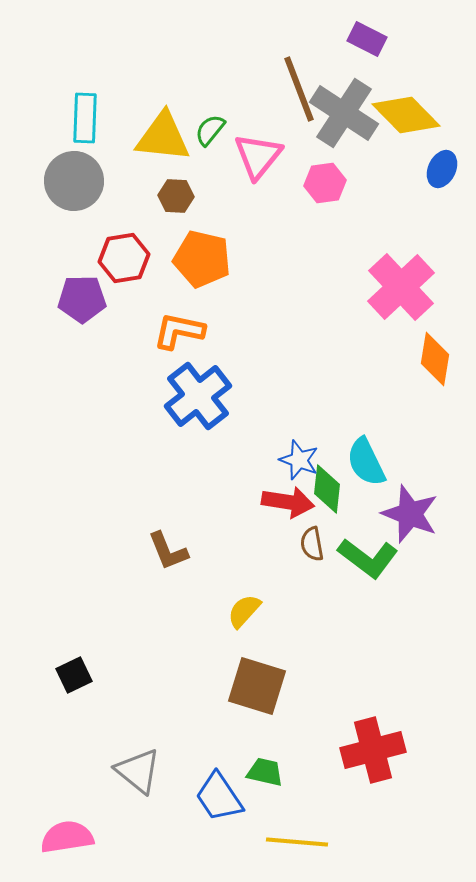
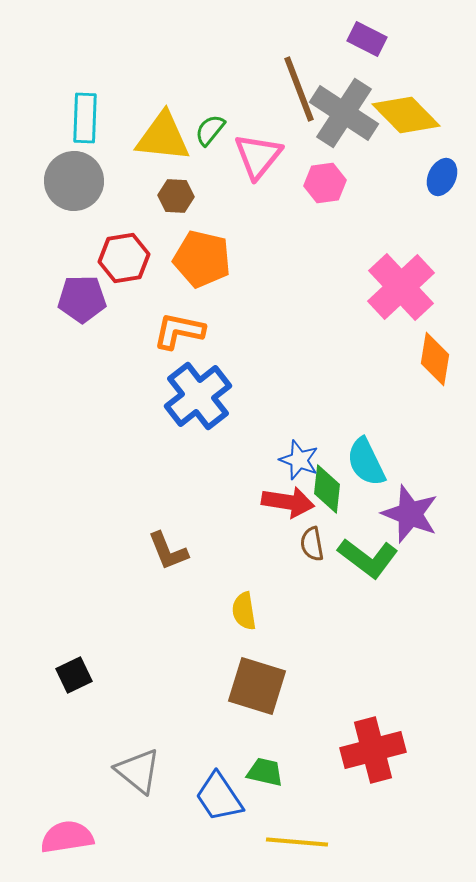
blue ellipse: moved 8 px down
yellow semicircle: rotated 51 degrees counterclockwise
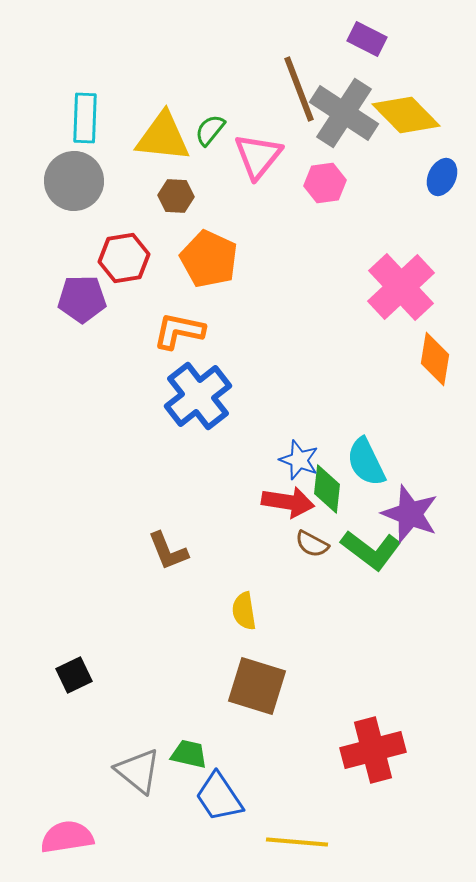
orange pentagon: moved 7 px right; rotated 12 degrees clockwise
brown semicircle: rotated 52 degrees counterclockwise
green L-shape: moved 3 px right, 8 px up
green trapezoid: moved 76 px left, 18 px up
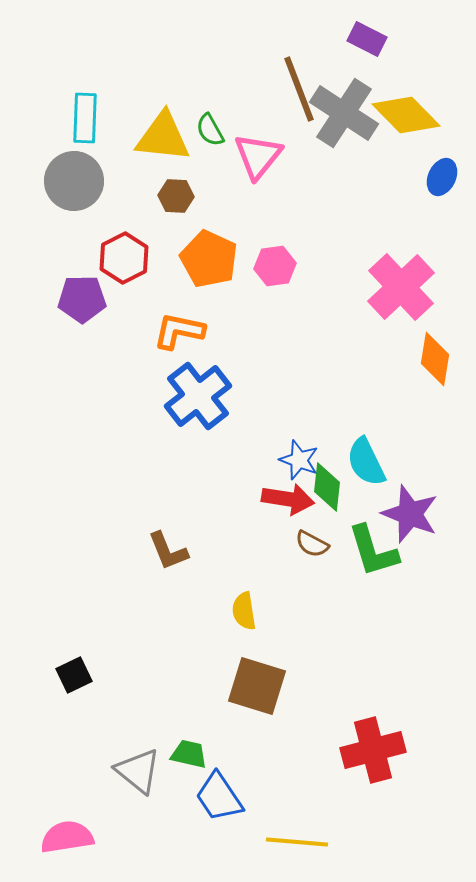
green semicircle: rotated 68 degrees counterclockwise
pink hexagon: moved 50 px left, 83 px down
red hexagon: rotated 18 degrees counterclockwise
green diamond: moved 2 px up
red arrow: moved 3 px up
green L-shape: moved 2 px right, 1 px down; rotated 36 degrees clockwise
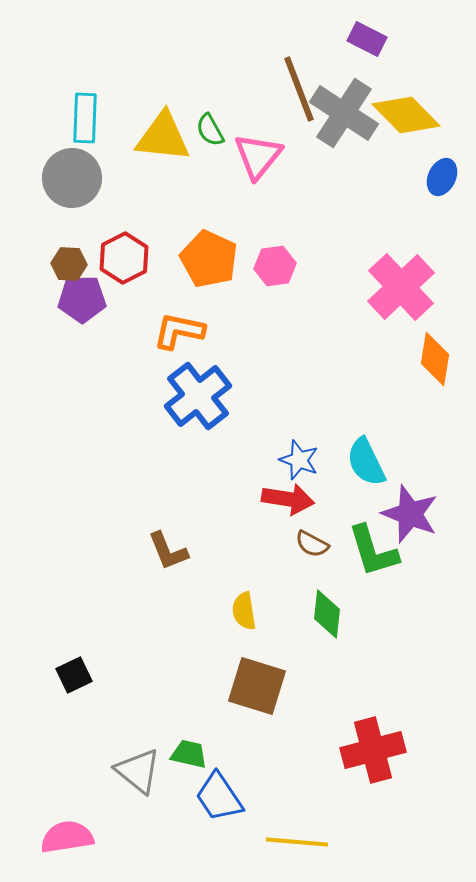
gray circle: moved 2 px left, 3 px up
brown hexagon: moved 107 px left, 68 px down
green diamond: moved 127 px down
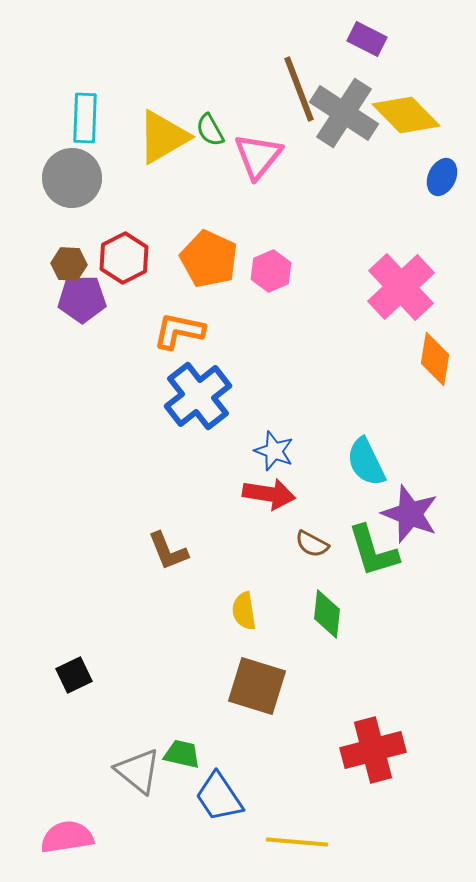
yellow triangle: rotated 36 degrees counterclockwise
pink hexagon: moved 4 px left, 5 px down; rotated 15 degrees counterclockwise
blue star: moved 25 px left, 9 px up
red arrow: moved 19 px left, 5 px up
green trapezoid: moved 7 px left
